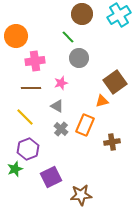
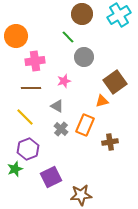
gray circle: moved 5 px right, 1 px up
pink star: moved 3 px right, 2 px up
brown cross: moved 2 px left
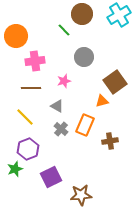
green line: moved 4 px left, 7 px up
brown cross: moved 1 px up
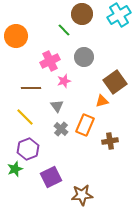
pink cross: moved 15 px right; rotated 18 degrees counterclockwise
gray triangle: rotated 24 degrees clockwise
brown star: moved 1 px right
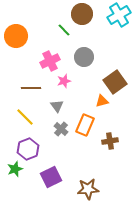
brown star: moved 6 px right, 6 px up
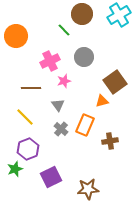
gray triangle: moved 1 px right, 1 px up
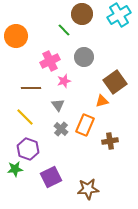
purple hexagon: rotated 20 degrees counterclockwise
green star: rotated 14 degrees clockwise
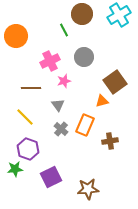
green line: rotated 16 degrees clockwise
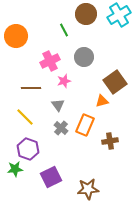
brown circle: moved 4 px right
gray cross: moved 1 px up
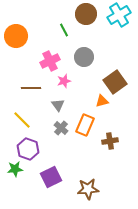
yellow line: moved 3 px left, 3 px down
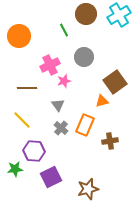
orange circle: moved 3 px right
pink cross: moved 4 px down
brown line: moved 4 px left
purple hexagon: moved 6 px right, 2 px down; rotated 15 degrees counterclockwise
brown star: rotated 10 degrees counterclockwise
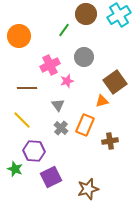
green line: rotated 64 degrees clockwise
pink star: moved 3 px right
green star: rotated 28 degrees clockwise
